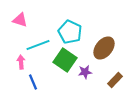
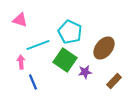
brown rectangle: moved 1 px left, 1 px down
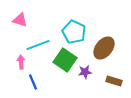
cyan pentagon: moved 4 px right
brown rectangle: rotated 63 degrees clockwise
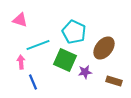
green square: rotated 10 degrees counterclockwise
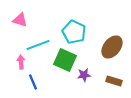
brown ellipse: moved 8 px right, 1 px up
purple star: moved 1 px left, 3 px down
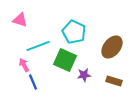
cyan line: moved 1 px down
pink arrow: moved 3 px right, 3 px down; rotated 24 degrees counterclockwise
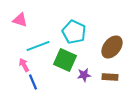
brown rectangle: moved 4 px left, 4 px up; rotated 14 degrees counterclockwise
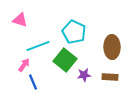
brown ellipse: rotated 40 degrees counterclockwise
green square: rotated 15 degrees clockwise
pink arrow: rotated 64 degrees clockwise
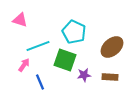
brown ellipse: rotated 50 degrees clockwise
green square: rotated 20 degrees counterclockwise
blue line: moved 7 px right
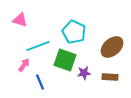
purple star: moved 2 px up
